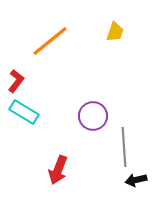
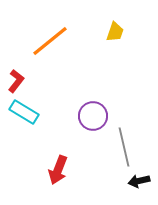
gray line: rotated 9 degrees counterclockwise
black arrow: moved 3 px right, 1 px down
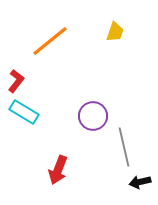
black arrow: moved 1 px right, 1 px down
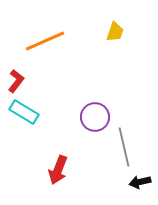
orange line: moved 5 px left; rotated 15 degrees clockwise
purple circle: moved 2 px right, 1 px down
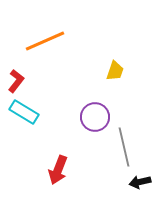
yellow trapezoid: moved 39 px down
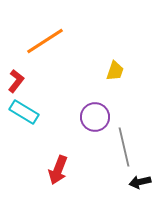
orange line: rotated 9 degrees counterclockwise
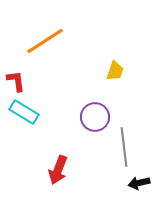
red L-shape: rotated 45 degrees counterclockwise
gray line: rotated 6 degrees clockwise
black arrow: moved 1 px left, 1 px down
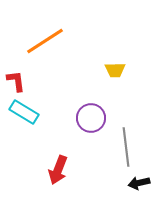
yellow trapezoid: moved 1 px up; rotated 70 degrees clockwise
purple circle: moved 4 px left, 1 px down
gray line: moved 2 px right
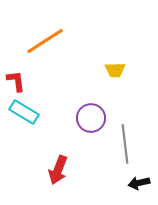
gray line: moved 1 px left, 3 px up
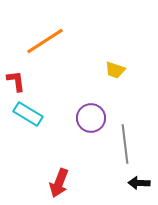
yellow trapezoid: rotated 20 degrees clockwise
cyan rectangle: moved 4 px right, 2 px down
red arrow: moved 1 px right, 13 px down
black arrow: rotated 15 degrees clockwise
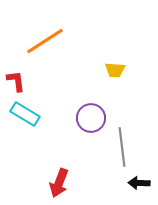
yellow trapezoid: rotated 15 degrees counterclockwise
cyan rectangle: moved 3 px left
gray line: moved 3 px left, 3 px down
